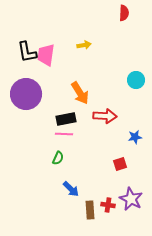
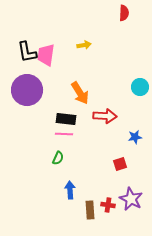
cyan circle: moved 4 px right, 7 px down
purple circle: moved 1 px right, 4 px up
black rectangle: rotated 18 degrees clockwise
blue arrow: moved 1 px left, 1 px down; rotated 138 degrees counterclockwise
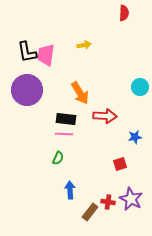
red cross: moved 3 px up
brown rectangle: moved 2 px down; rotated 42 degrees clockwise
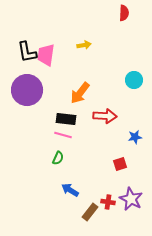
cyan circle: moved 6 px left, 7 px up
orange arrow: rotated 70 degrees clockwise
pink line: moved 1 px left, 1 px down; rotated 12 degrees clockwise
blue arrow: rotated 54 degrees counterclockwise
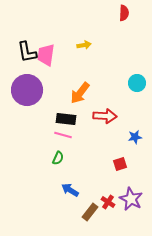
cyan circle: moved 3 px right, 3 px down
red cross: rotated 24 degrees clockwise
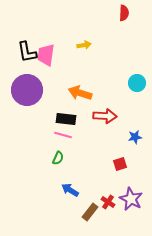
orange arrow: rotated 70 degrees clockwise
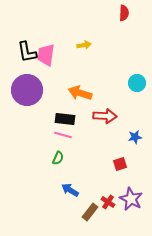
black rectangle: moved 1 px left
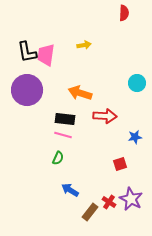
red cross: moved 1 px right
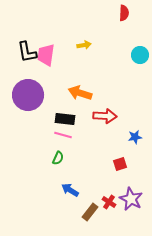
cyan circle: moved 3 px right, 28 px up
purple circle: moved 1 px right, 5 px down
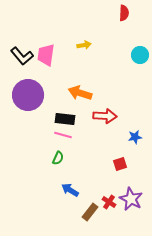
black L-shape: moved 5 px left, 4 px down; rotated 30 degrees counterclockwise
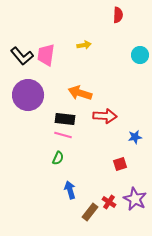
red semicircle: moved 6 px left, 2 px down
blue arrow: rotated 42 degrees clockwise
purple star: moved 4 px right
